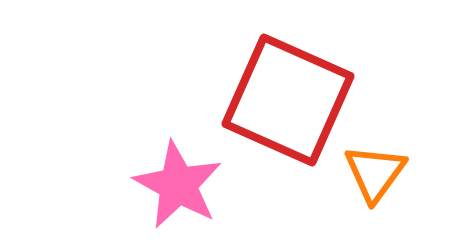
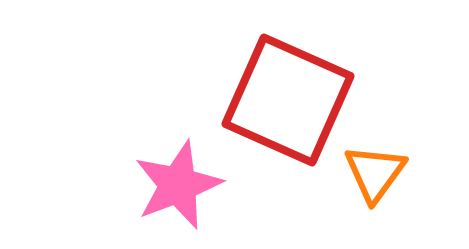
pink star: rotated 22 degrees clockwise
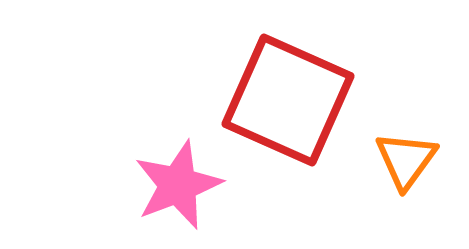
orange triangle: moved 31 px right, 13 px up
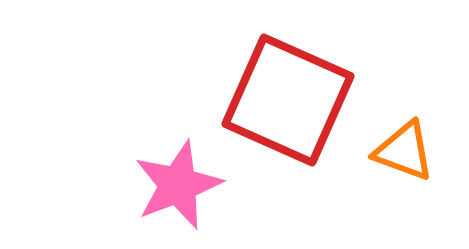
orange triangle: moved 2 px left, 9 px up; rotated 46 degrees counterclockwise
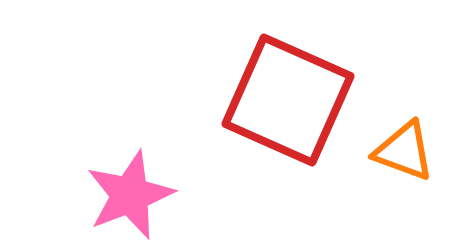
pink star: moved 48 px left, 10 px down
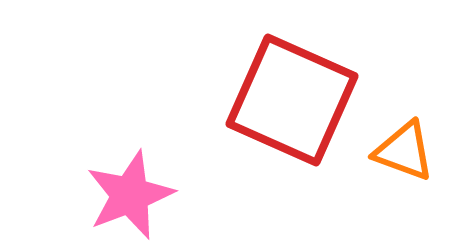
red square: moved 4 px right
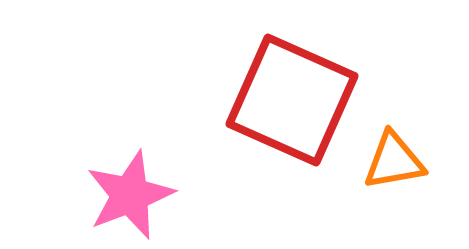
orange triangle: moved 10 px left, 10 px down; rotated 30 degrees counterclockwise
